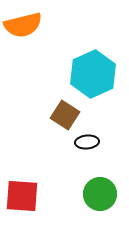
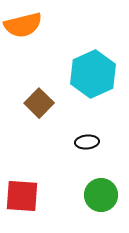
brown square: moved 26 px left, 12 px up; rotated 12 degrees clockwise
green circle: moved 1 px right, 1 px down
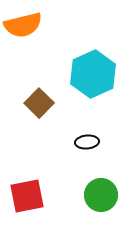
red square: moved 5 px right; rotated 15 degrees counterclockwise
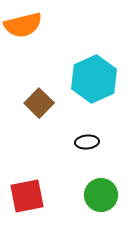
cyan hexagon: moved 1 px right, 5 px down
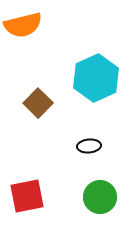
cyan hexagon: moved 2 px right, 1 px up
brown square: moved 1 px left
black ellipse: moved 2 px right, 4 px down
green circle: moved 1 px left, 2 px down
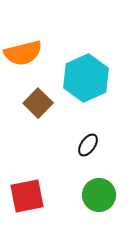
orange semicircle: moved 28 px down
cyan hexagon: moved 10 px left
black ellipse: moved 1 px left, 1 px up; rotated 50 degrees counterclockwise
green circle: moved 1 px left, 2 px up
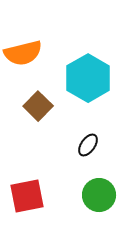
cyan hexagon: moved 2 px right; rotated 6 degrees counterclockwise
brown square: moved 3 px down
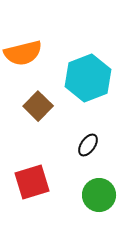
cyan hexagon: rotated 9 degrees clockwise
red square: moved 5 px right, 14 px up; rotated 6 degrees counterclockwise
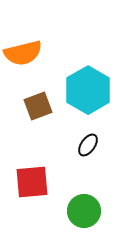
cyan hexagon: moved 12 px down; rotated 9 degrees counterclockwise
brown square: rotated 24 degrees clockwise
red square: rotated 12 degrees clockwise
green circle: moved 15 px left, 16 px down
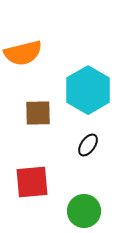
brown square: moved 7 px down; rotated 20 degrees clockwise
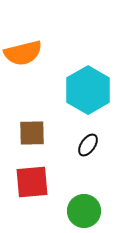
brown square: moved 6 px left, 20 px down
